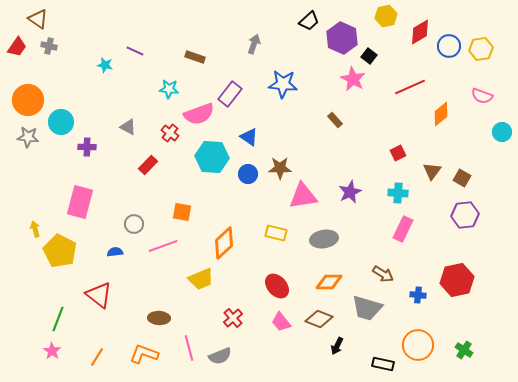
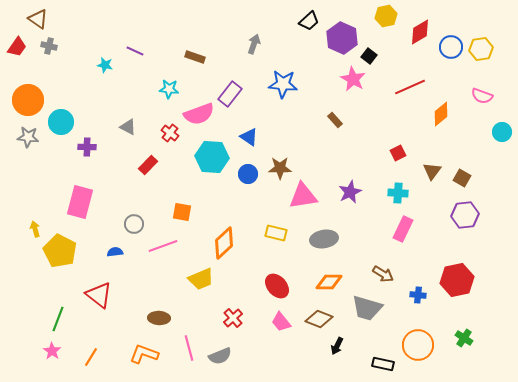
blue circle at (449, 46): moved 2 px right, 1 px down
green cross at (464, 350): moved 12 px up
orange line at (97, 357): moved 6 px left
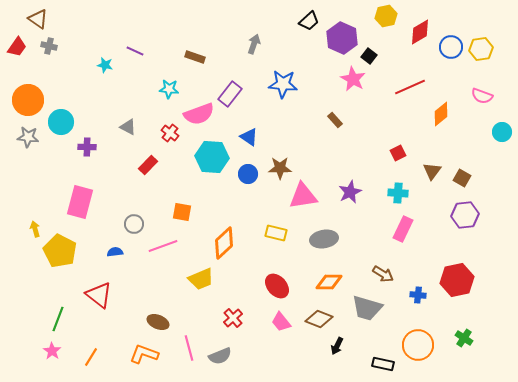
brown ellipse at (159, 318): moved 1 px left, 4 px down; rotated 20 degrees clockwise
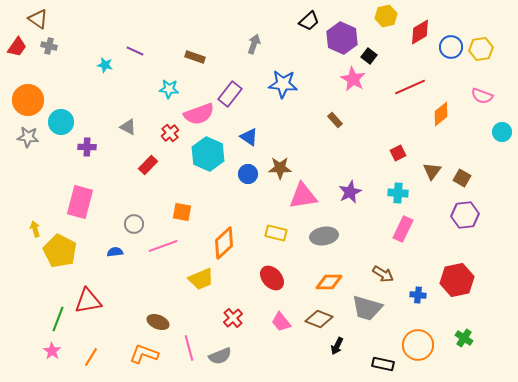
red cross at (170, 133): rotated 12 degrees clockwise
cyan hexagon at (212, 157): moved 4 px left, 3 px up; rotated 20 degrees clockwise
gray ellipse at (324, 239): moved 3 px up
red ellipse at (277, 286): moved 5 px left, 8 px up
red triangle at (99, 295): moved 11 px left, 6 px down; rotated 48 degrees counterclockwise
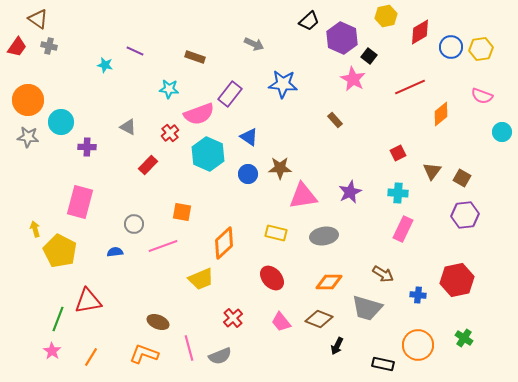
gray arrow at (254, 44): rotated 96 degrees clockwise
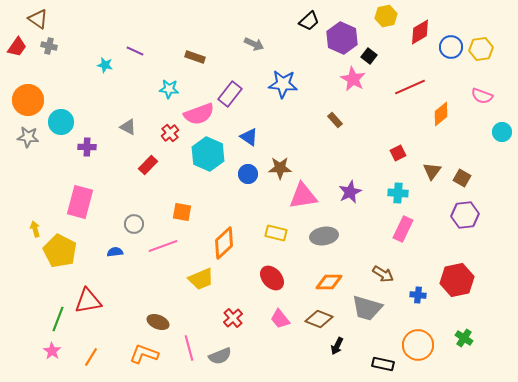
pink trapezoid at (281, 322): moved 1 px left, 3 px up
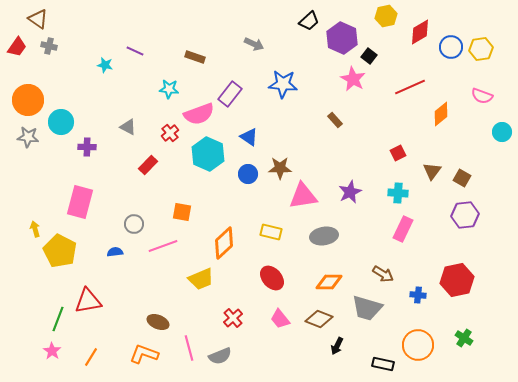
yellow rectangle at (276, 233): moved 5 px left, 1 px up
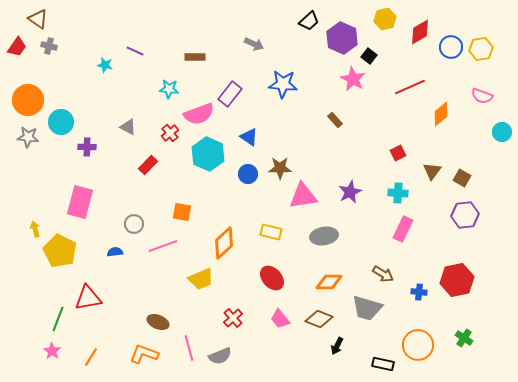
yellow hexagon at (386, 16): moved 1 px left, 3 px down
brown rectangle at (195, 57): rotated 18 degrees counterclockwise
blue cross at (418, 295): moved 1 px right, 3 px up
red triangle at (88, 301): moved 3 px up
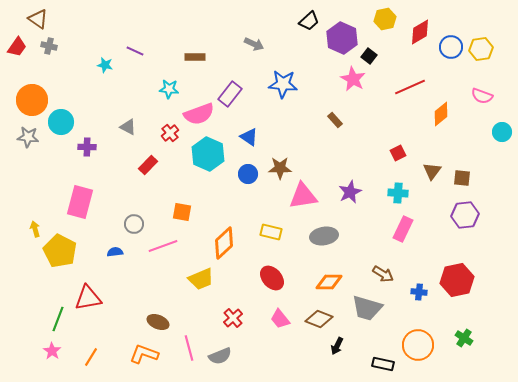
orange circle at (28, 100): moved 4 px right
brown square at (462, 178): rotated 24 degrees counterclockwise
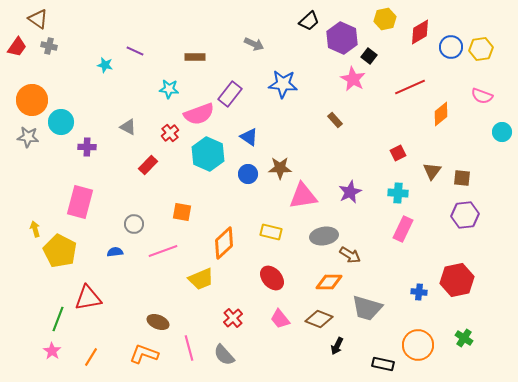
pink line at (163, 246): moved 5 px down
brown arrow at (383, 274): moved 33 px left, 19 px up
gray semicircle at (220, 356): moved 4 px right, 1 px up; rotated 70 degrees clockwise
